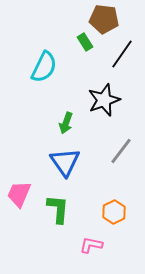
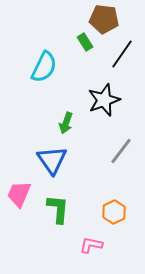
blue triangle: moved 13 px left, 2 px up
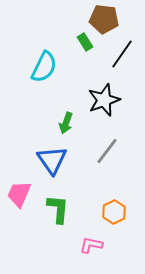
gray line: moved 14 px left
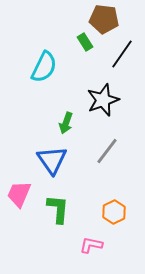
black star: moved 1 px left
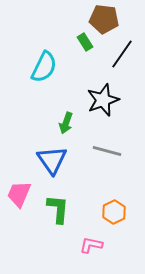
gray line: rotated 68 degrees clockwise
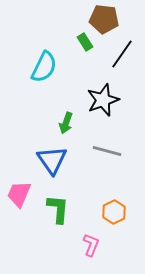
pink L-shape: rotated 100 degrees clockwise
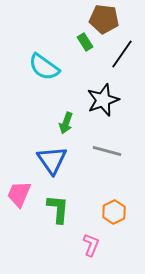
cyan semicircle: rotated 100 degrees clockwise
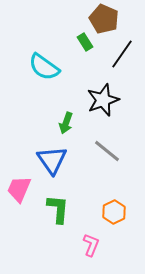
brown pentagon: rotated 16 degrees clockwise
gray line: rotated 24 degrees clockwise
pink trapezoid: moved 5 px up
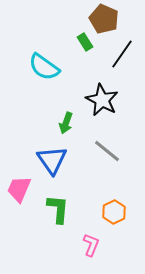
black star: moved 1 px left; rotated 24 degrees counterclockwise
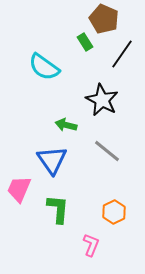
green arrow: moved 2 px down; rotated 85 degrees clockwise
